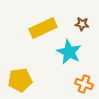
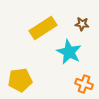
yellow rectangle: rotated 8 degrees counterclockwise
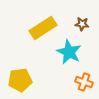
orange cross: moved 2 px up
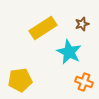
brown star: rotated 24 degrees counterclockwise
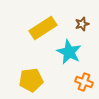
yellow pentagon: moved 11 px right
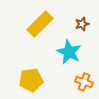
yellow rectangle: moved 3 px left, 4 px up; rotated 12 degrees counterclockwise
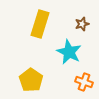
yellow rectangle: rotated 28 degrees counterclockwise
yellow pentagon: rotated 30 degrees counterclockwise
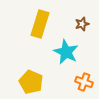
cyan star: moved 3 px left
yellow pentagon: moved 2 px down; rotated 10 degrees counterclockwise
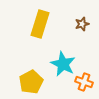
cyan star: moved 3 px left, 12 px down
yellow pentagon: rotated 20 degrees clockwise
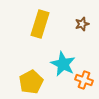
orange cross: moved 2 px up
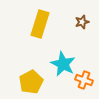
brown star: moved 2 px up
